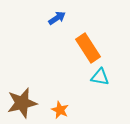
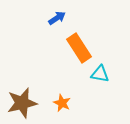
orange rectangle: moved 9 px left
cyan triangle: moved 3 px up
orange star: moved 2 px right, 7 px up
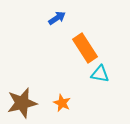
orange rectangle: moved 6 px right
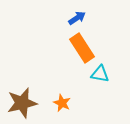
blue arrow: moved 20 px right
orange rectangle: moved 3 px left
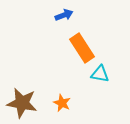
blue arrow: moved 13 px left, 3 px up; rotated 12 degrees clockwise
brown star: rotated 24 degrees clockwise
